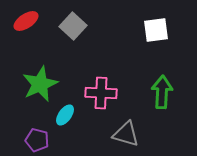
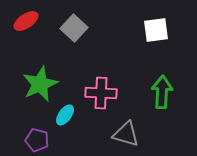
gray square: moved 1 px right, 2 px down
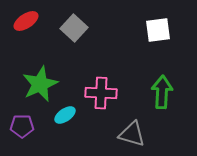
white square: moved 2 px right
cyan ellipse: rotated 20 degrees clockwise
gray triangle: moved 6 px right
purple pentagon: moved 15 px left, 14 px up; rotated 15 degrees counterclockwise
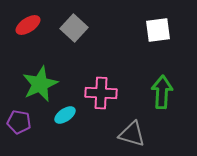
red ellipse: moved 2 px right, 4 px down
purple pentagon: moved 3 px left, 4 px up; rotated 10 degrees clockwise
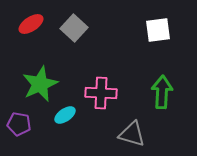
red ellipse: moved 3 px right, 1 px up
purple pentagon: moved 2 px down
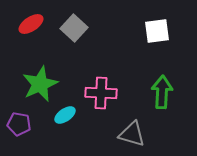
white square: moved 1 px left, 1 px down
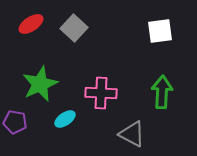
white square: moved 3 px right
cyan ellipse: moved 4 px down
purple pentagon: moved 4 px left, 2 px up
gray triangle: rotated 12 degrees clockwise
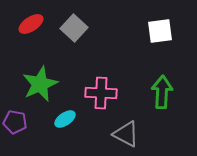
gray triangle: moved 6 px left
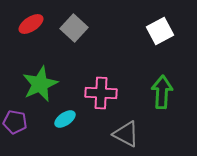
white square: rotated 20 degrees counterclockwise
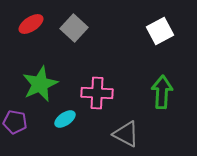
pink cross: moved 4 px left
